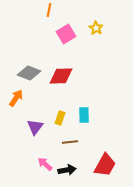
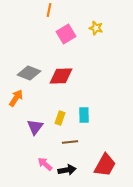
yellow star: rotated 16 degrees counterclockwise
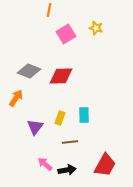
gray diamond: moved 2 px up
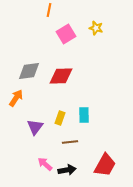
gray diamond: rotated 30 degrees counterclockwise
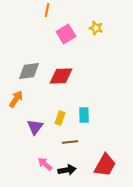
orange line: moved 2 px left
orange arrow: moved 1 px down
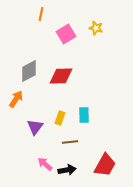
orange line: moved 6 px left, 4 px down
gray diamond: rotated 20 degrees counterclockwise
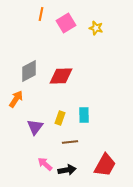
pink square: moved 11 px up
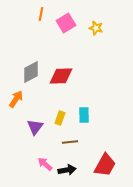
gray diamond: moved 2 px right, 1 px down
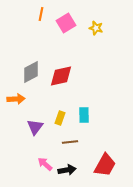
red diamond: rotated 10 degrees counterclockwise
orange arrow: rotated 54 degrees clockwise
